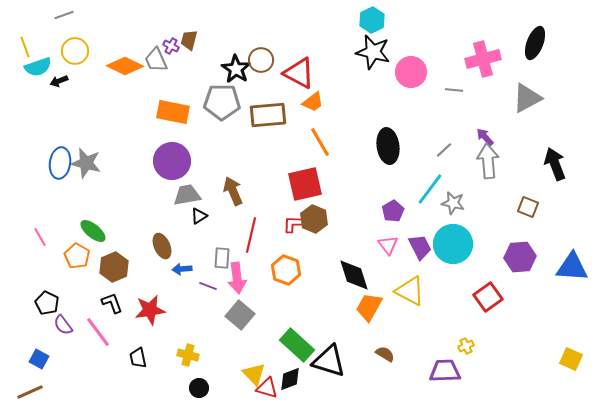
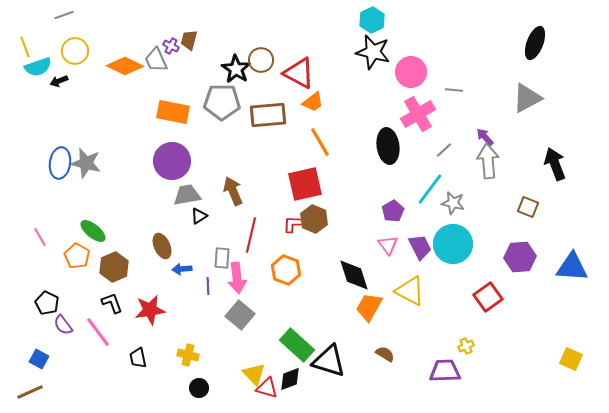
pink cross at (483, 59): moved 65 px left, 55 px down; rotated 16 degrees counterclockwise
purple line at (208, 286): rotated 66 degrees clockwise
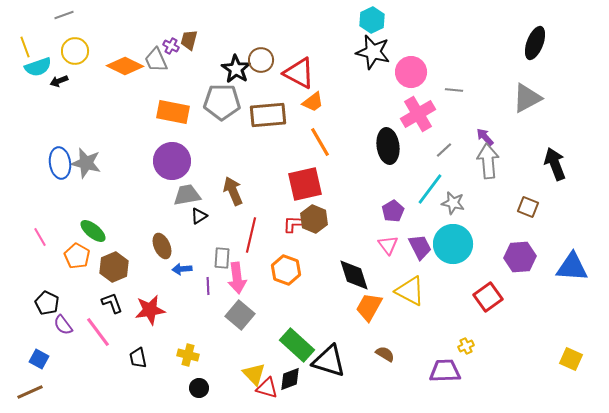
blue ellipse at (60, 163): rotated 16 degrees counterclockwise
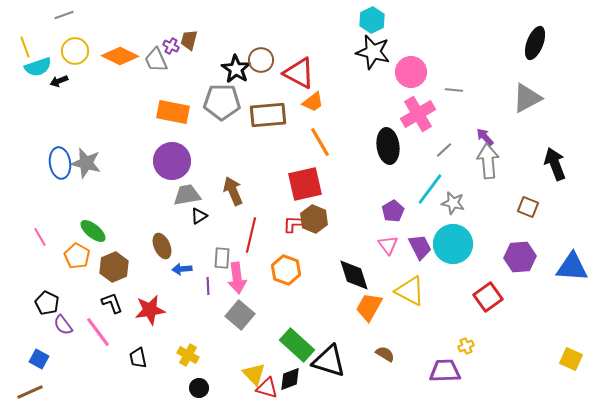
orange diamond at (125, 66): moved 5 px left, 10 px up
yellow cross at (188, 355): rotated 15 degrees clockwise
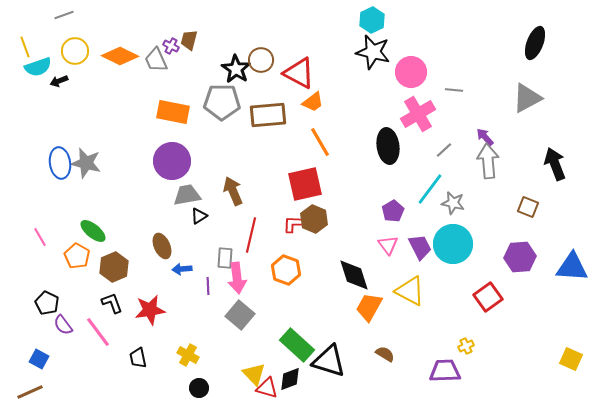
gray rectangle at (222, 258): moved 3 px right
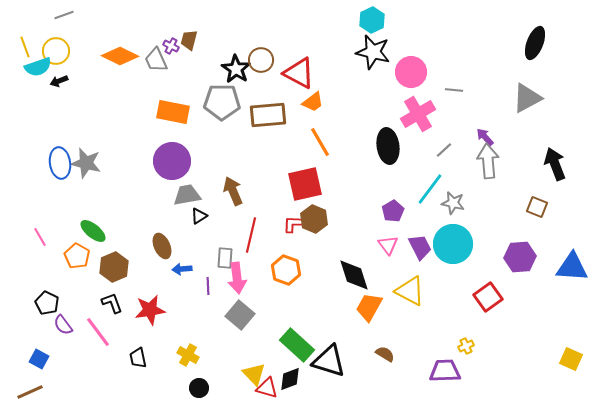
yellow circle at (75, 51): moved 19 px left
brown square at (528, 207): moved 9 px right
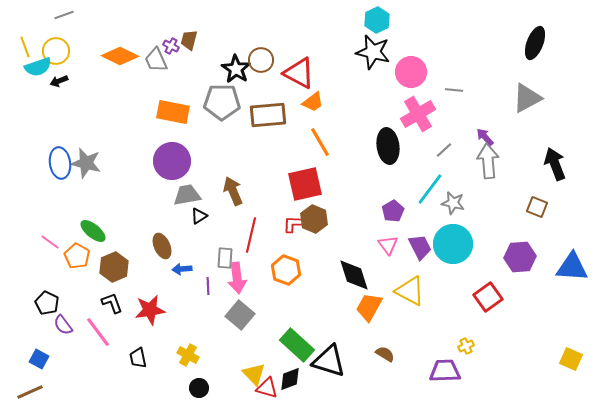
cyan hexagon at (372, 20): moved 5 px right
pink line at (40, 237): moved 10 px right, 5 px down; rotated 24 degrees counterclockwise
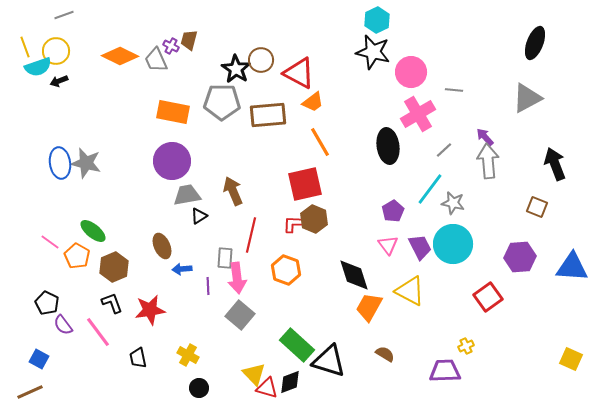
black diamond at (290, 379): moved 3 px down
